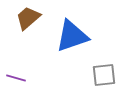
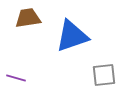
brown trapezoid: rotated 32 degrees clockwise
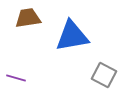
blue triangle: rotated 9 degrees clockwise
gray square: rotated 35 degrees clockwise
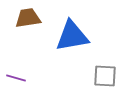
gray square: moved 1 px right, 1 px down; rotated 25 degrees counterclockwise
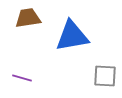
purple line: moved 6 px right
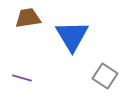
blue triangle: rotated 51 degrees counterclockwise
gray square: rotated 30 degrees clockwise
